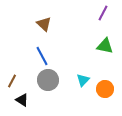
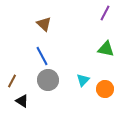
purple line: moved 2 px right
green triangle: moved 1 px right, 3 px down
black triangle: moved 1 px down
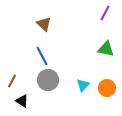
cyan triangle: moved 5 px down
orange circle: moved 2 px right, 1 px up
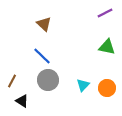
purple line: rotated 35 degrees clockwise
green triangle: moved 1 px right, 2 px up
blue line: rotated 18 degrees counterclockwise
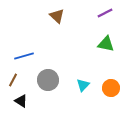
brown triangle: moved 13 px right, 8 px up
green triangle: moved 1 px left, 3 px up
blue line: moved 18 px left; rotated 60 degrees counterclockwise
brown line: moved 1 px right, 1 px up
orange circle: moved 4 px right
black triangle: moved 1 px left
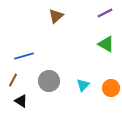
brown triangle: moved 1 px left; rotated 35 degrees clockwise
green triangle: rotated 18 degrees clockwise
gray circle: moved 1 px right, 1 px down
